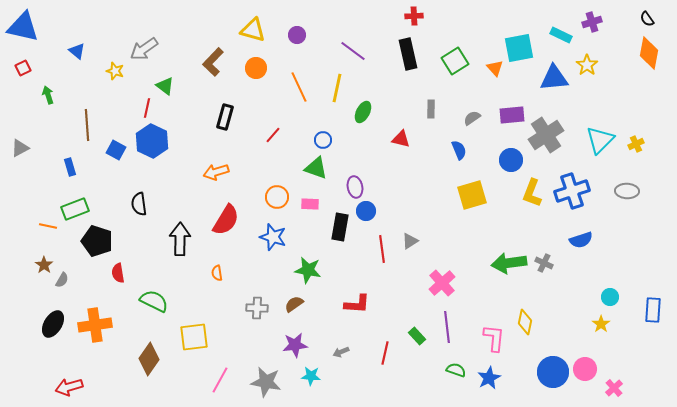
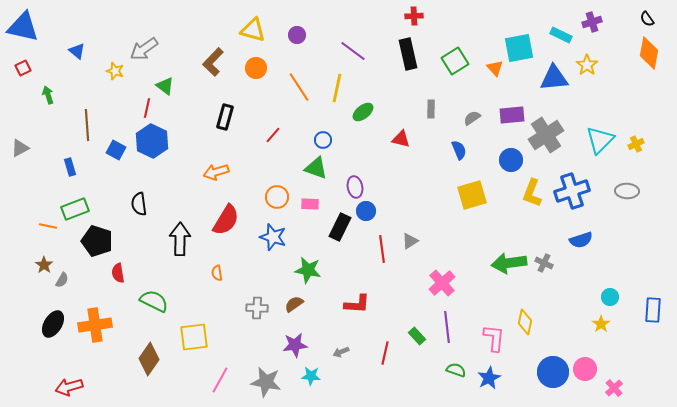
orange line at (299, 87): rotated 8 degrees counterclockwise
green ellipse at (363, 112): rotated 25 degrees clockwise
black rectangle at (340, 227): rotated 16 degrees clockwise
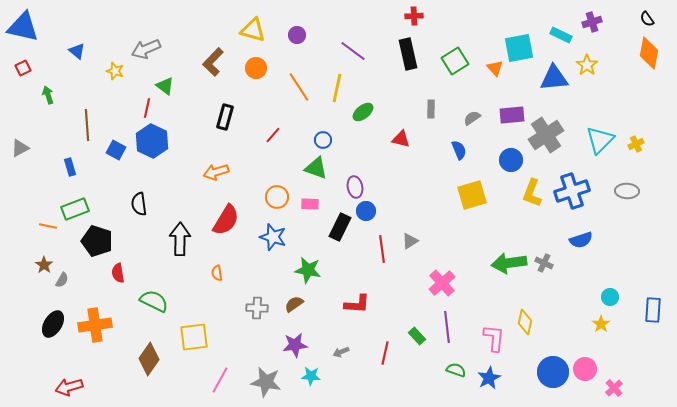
gray arrow at (144, 49): moved 2 px right; rotated 12 degrees clockwise
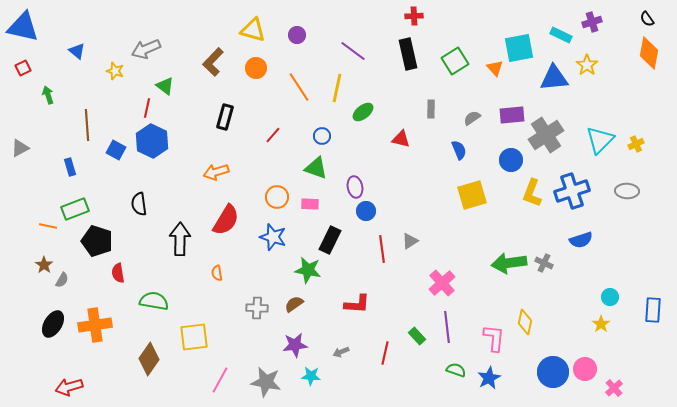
blue circle at (323, 140): moved 1 px left, 4 px up
black rectangle at (340, 227): moved 10 px left, 13 px down
green semicircle at (154, 301): rotated 16 degrees counterclockwise
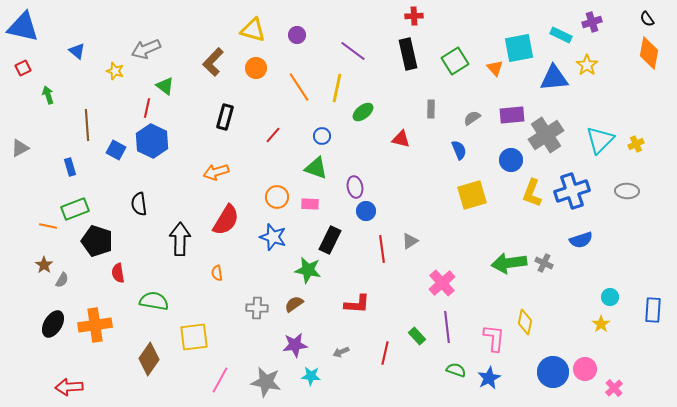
red arrow at (69, 387): rotated 12 degrees clockwise
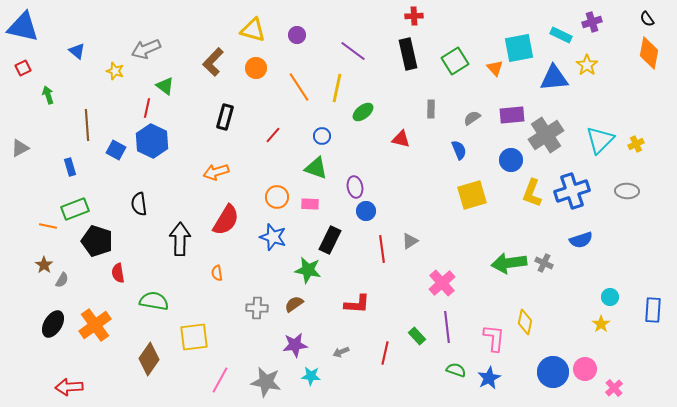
orange cross at (95, 325): rotated 28 degrees counterclockwise
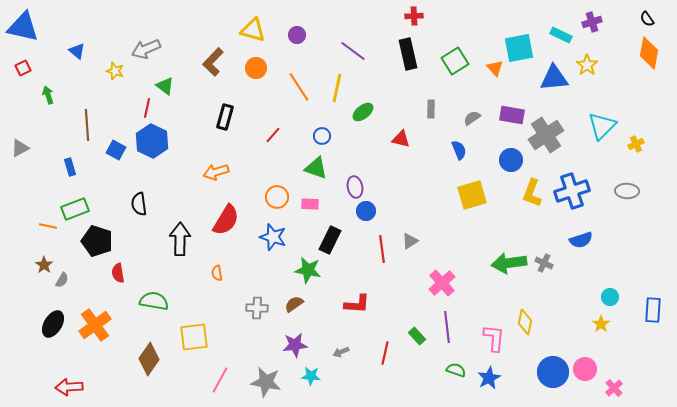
purple rectangle at (512, 115): rotated 15 degrees clockwise
cyan triangle at (600, 140): moved 2 px right, 14 px up
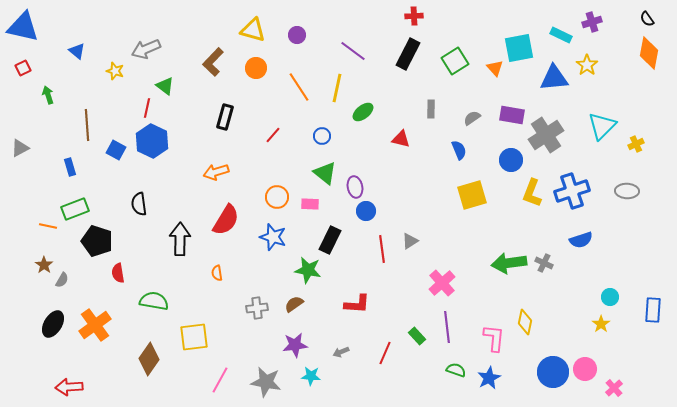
black rectangle at (408, 54): rotated 40 degrees clockwise
green triangle at (316, 168): moved 9 px right, 5 px down; rotated 20 degrees clockwise
gray cross at (257, 308): rotated 10 degrees counterclockwise
red line at (385, 353): rotated 10 degrees clockwise
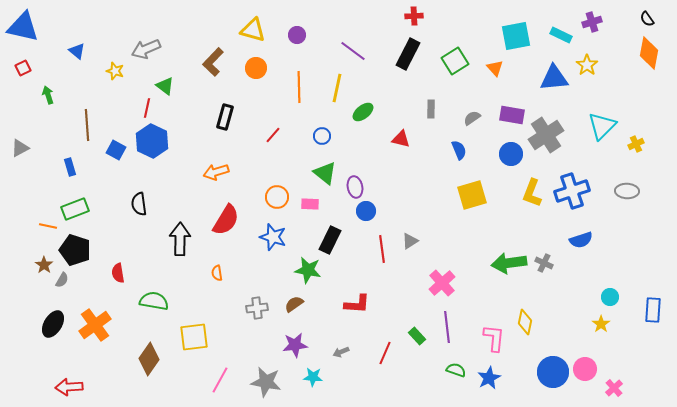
cyan square at (519, 48): moved 3 px left, 12 px up
orange line at (299, 87): rotated 32 degrees clockwise
blue circle at (511, 160): moved 6 px up
black pentagon at (97, 241): moved 22 px left, 9 px down
cyan star at (311, 376): moved 2 px right, 1 px down
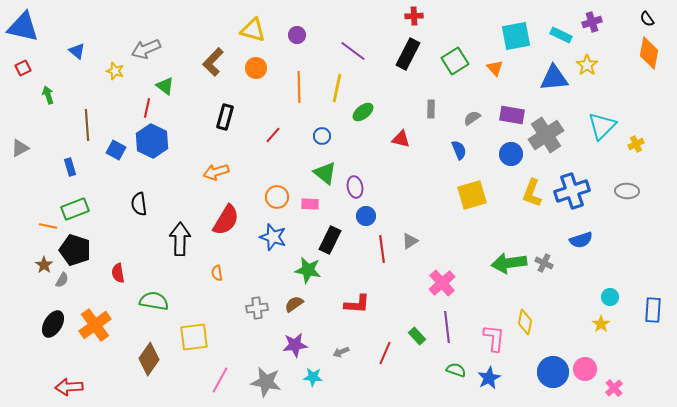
blue circle at (366, 211): moved 5 px down
